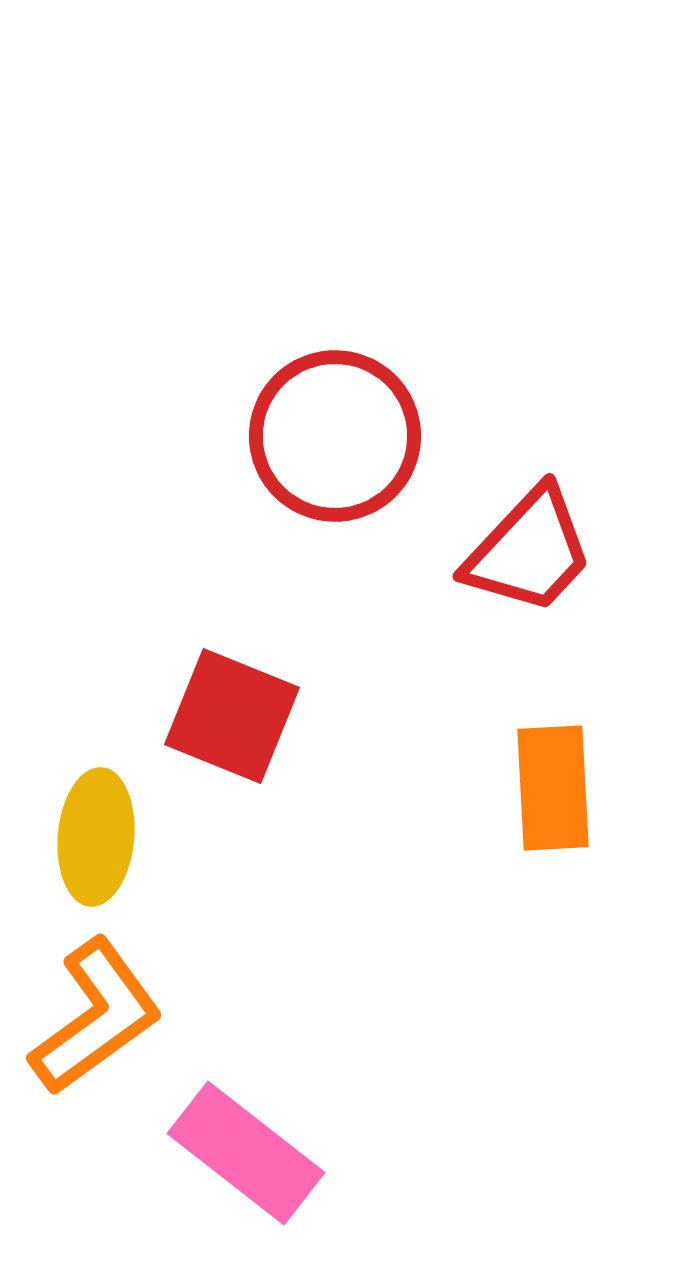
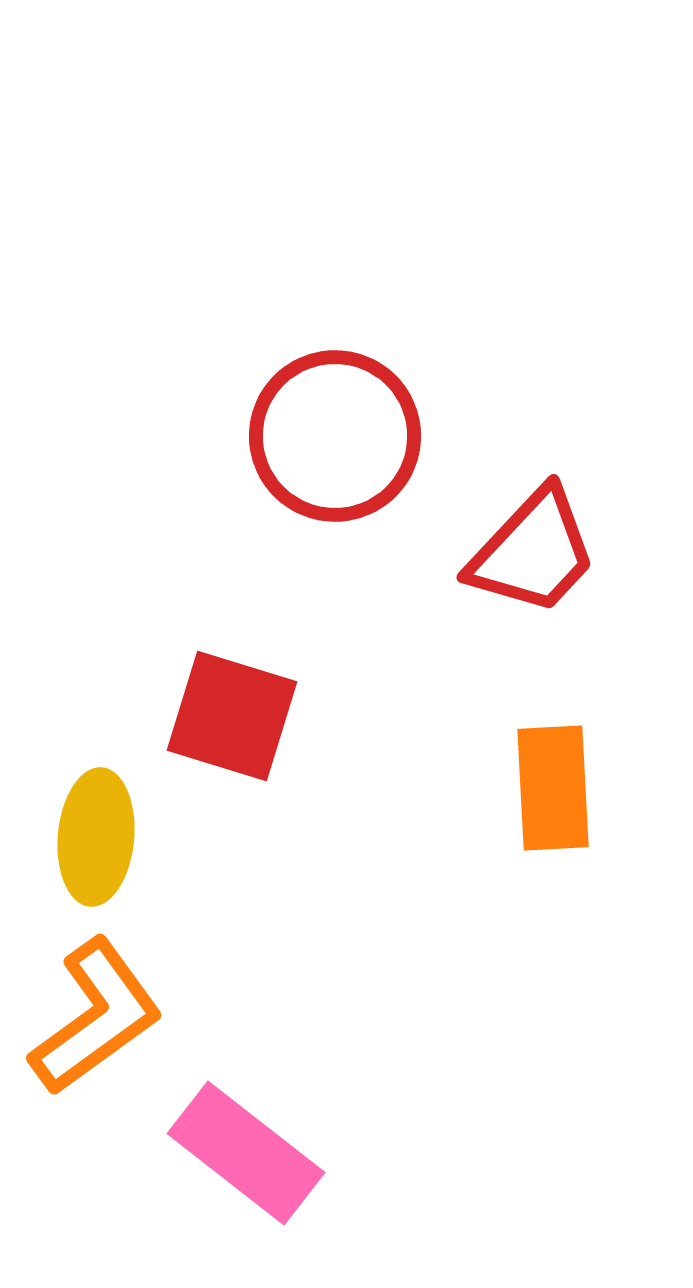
red trapezoid: moved 4 px right, 1 px down
red square: rotated 5 degrees counterclockwise
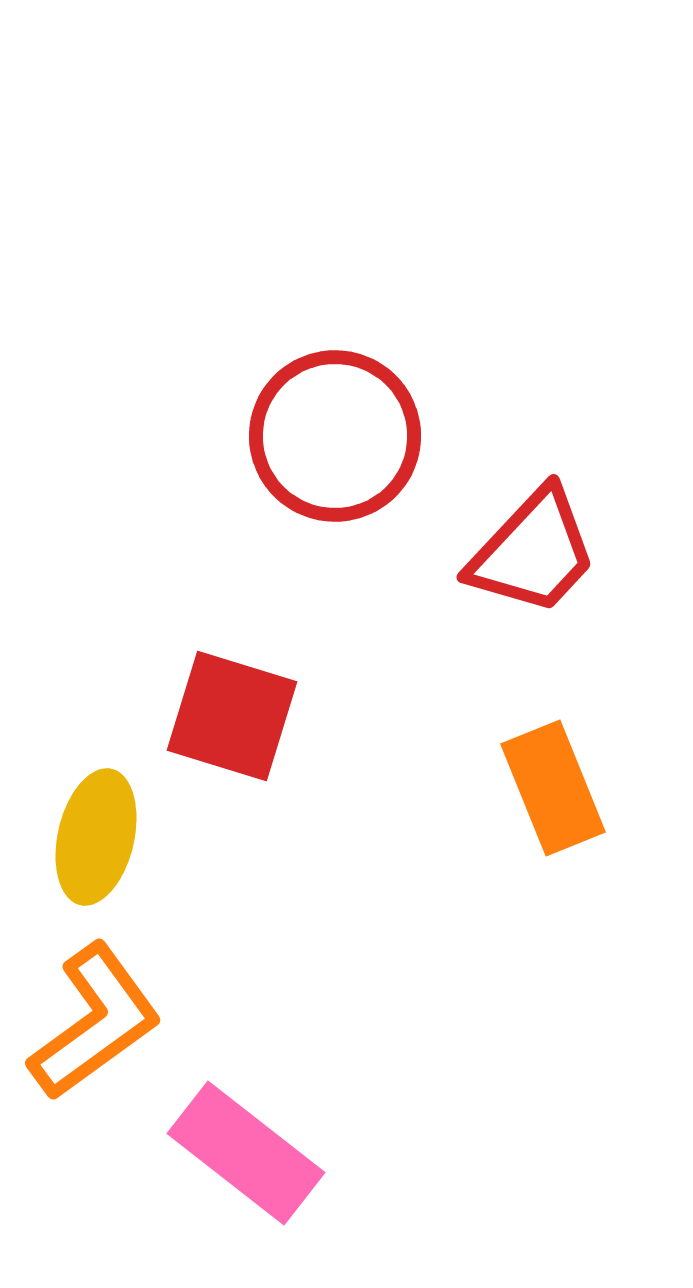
orange rectangle: rotated 19 degrees counterclockwise
yellow ellipse: rotated 8 degrees clockwise
orange L-shape: moved 1 px left, 5 px down
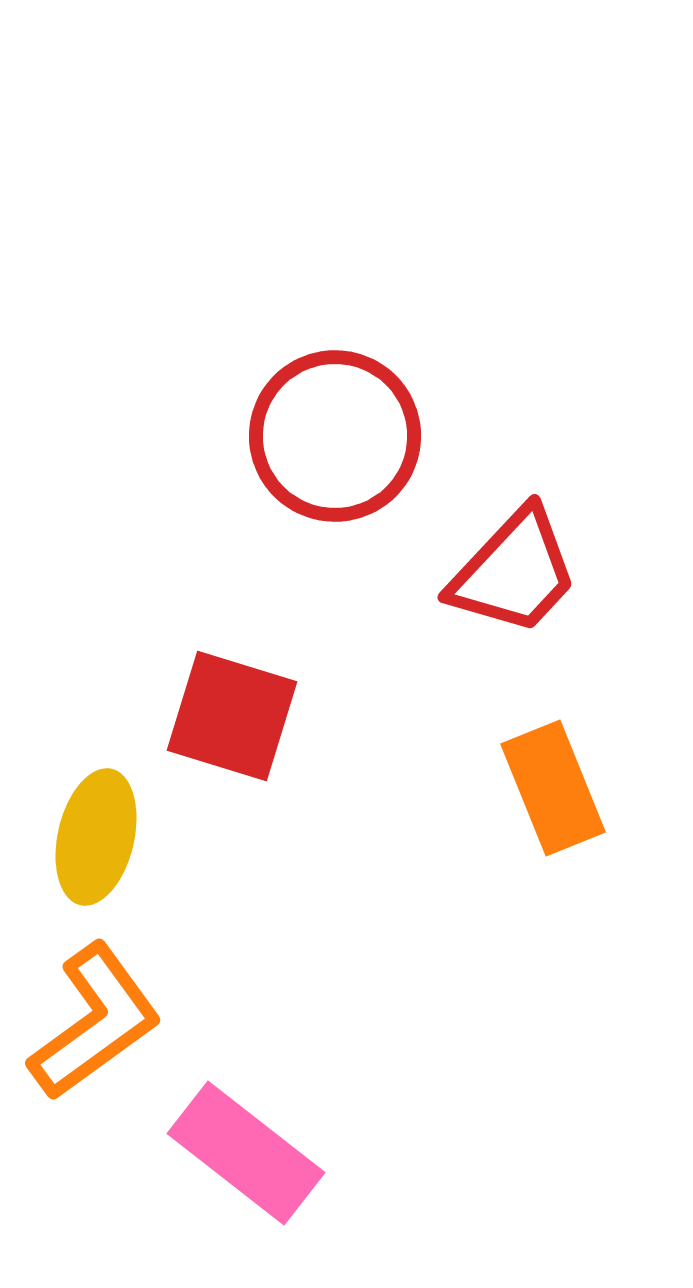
red trapezoid: moved 19 px left, 20 px down
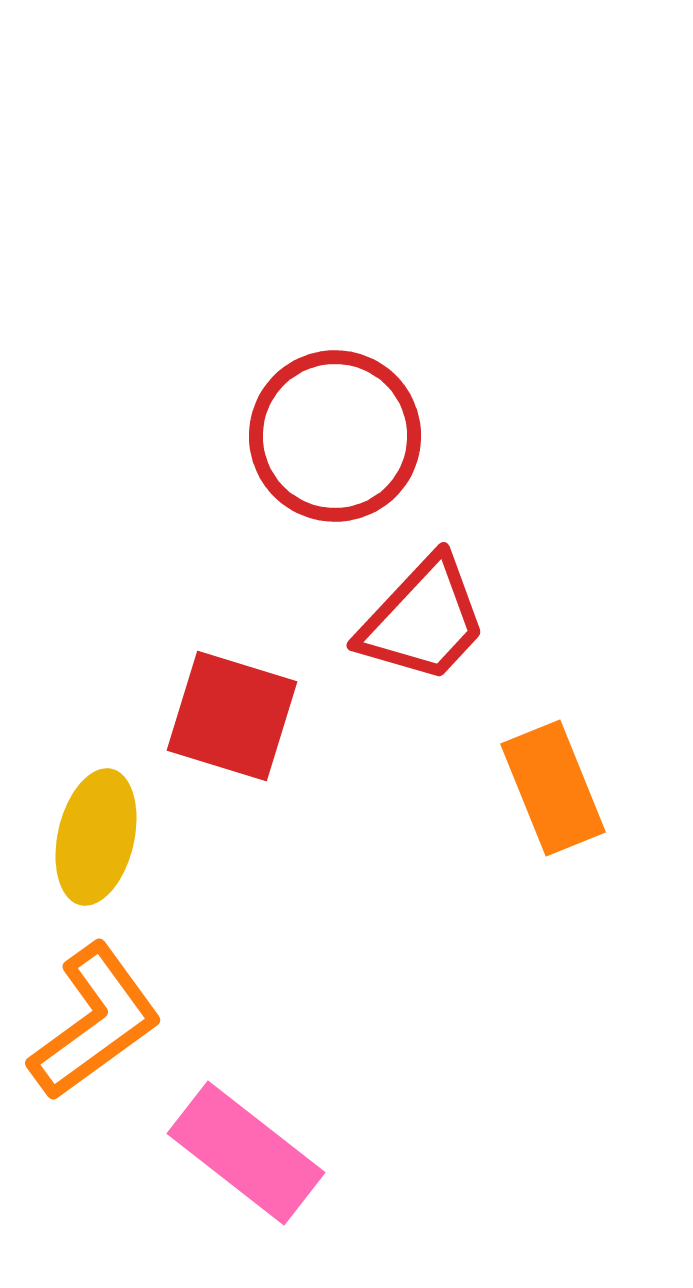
red trapezoid: moved 91 px left, 48 px down
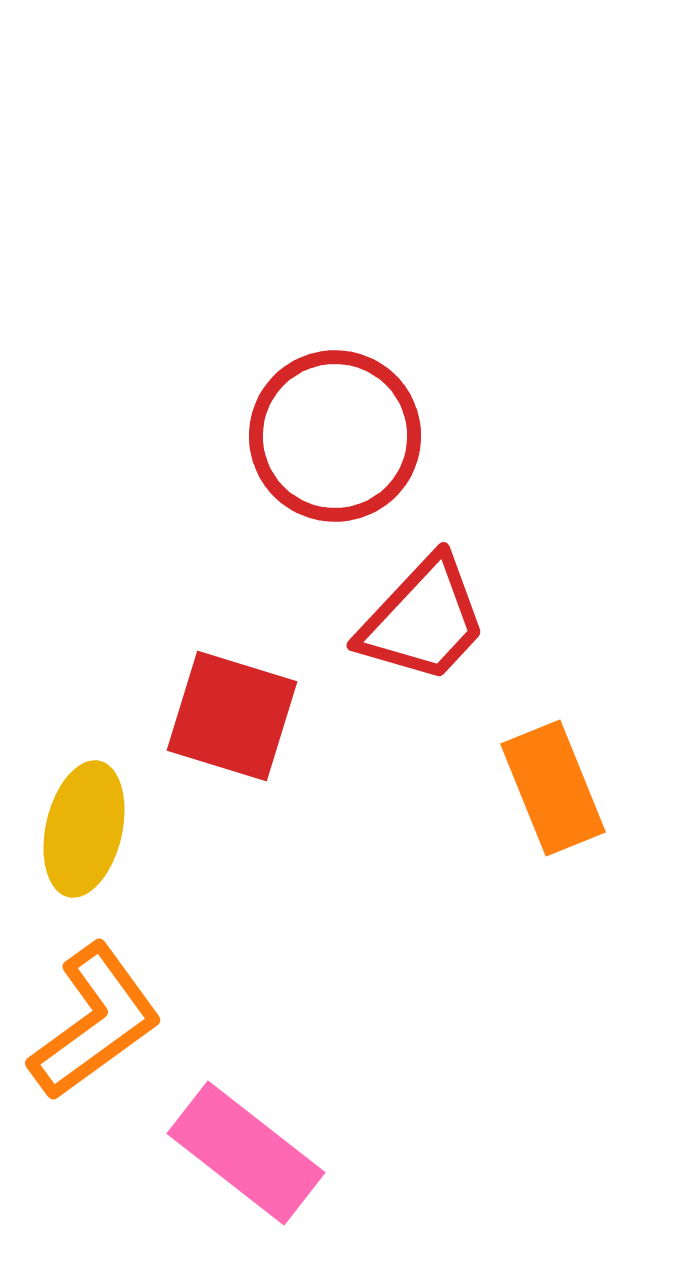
yellow ellipse: moved 12 px left, 8 px up
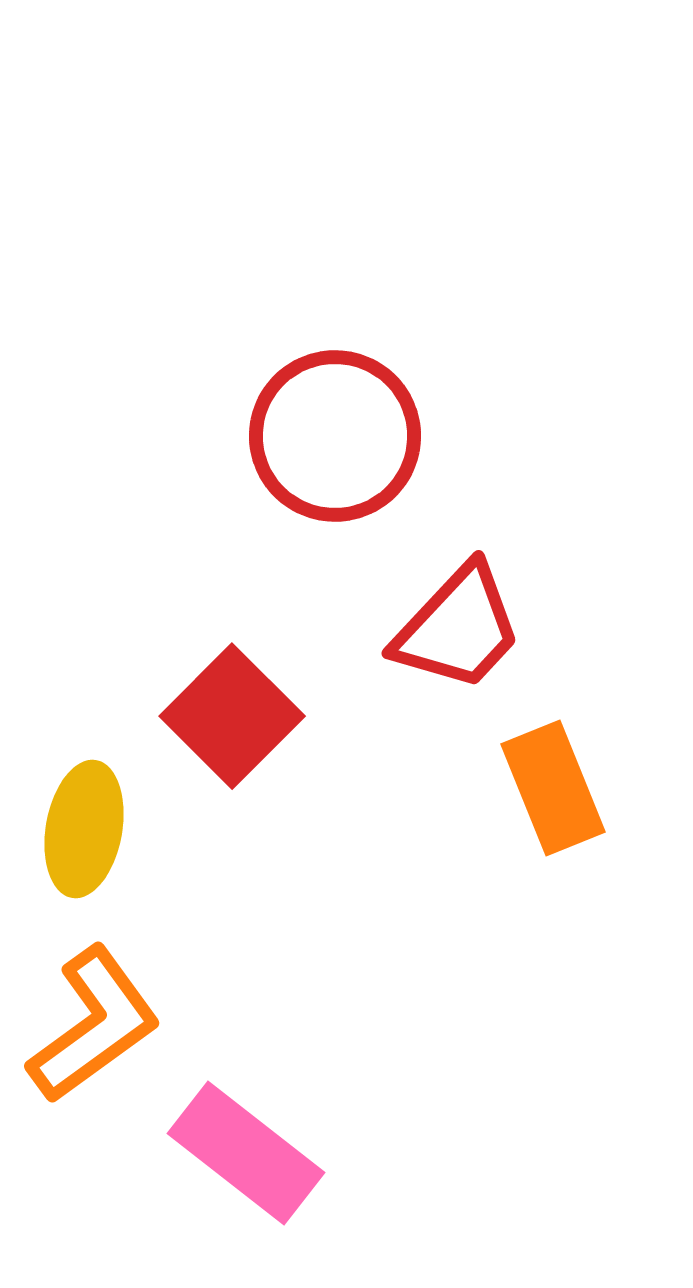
red trapezoid: moved 35 px right, 8 px down
red square: rotated 28 degrees clockwise
yellow ellipse: rotated 3 degrees counterclockwise
orange L-shape: moved 1 px left, 3 px down
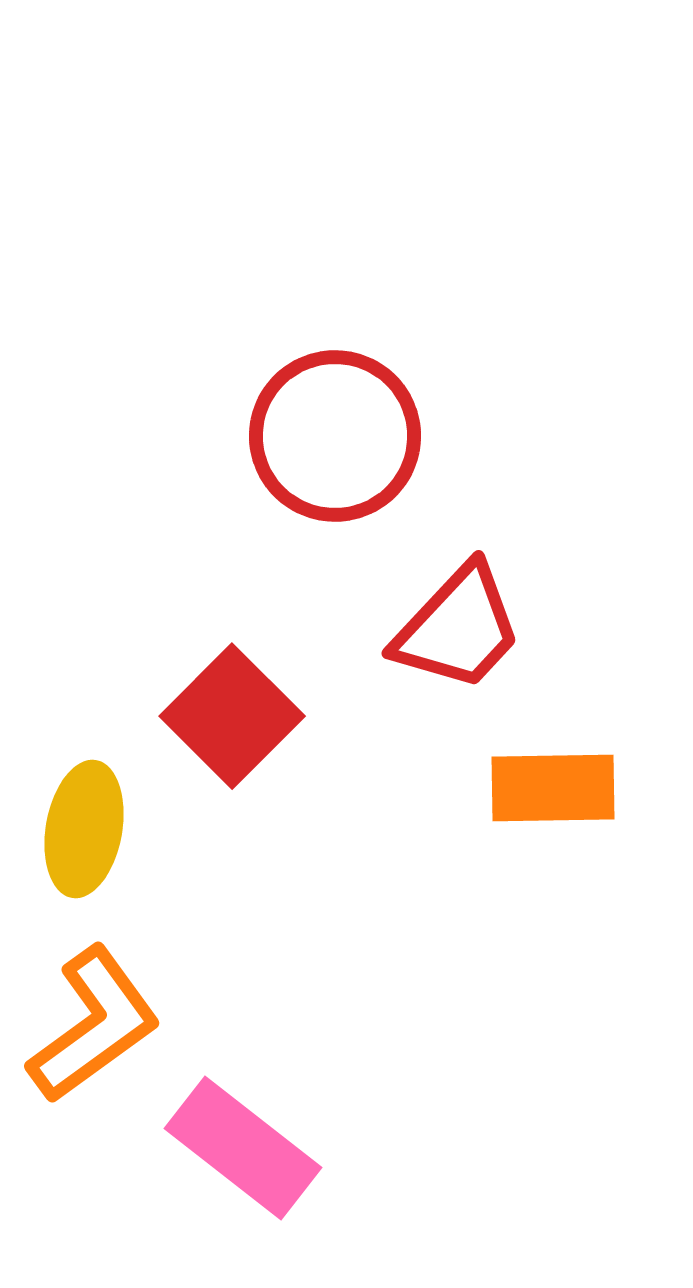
orange rectangle: rotated 69 degrees counterclockwise
pink rectangle: moved 3 px left, 5 px up
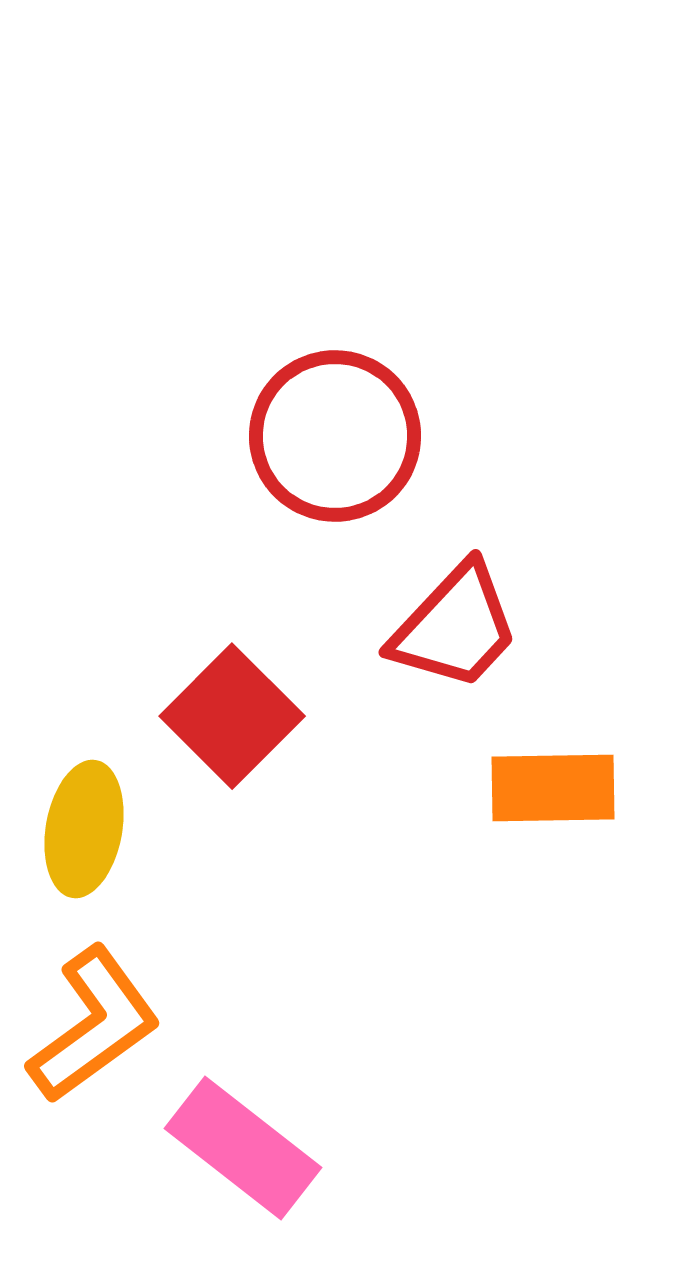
red trapezoid: moved 3 px left, 1 px up
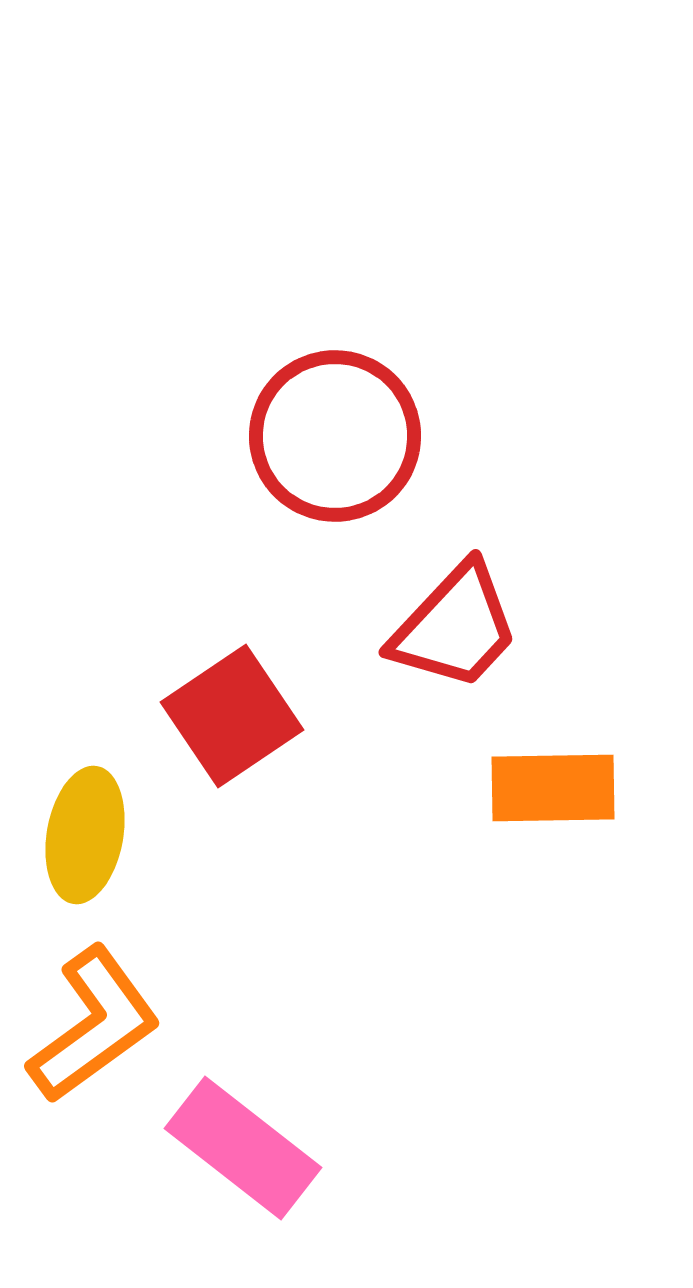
red square: rotated 11 degrees clockwise
yellow ellipse: moved 1 px right, 6 px down
